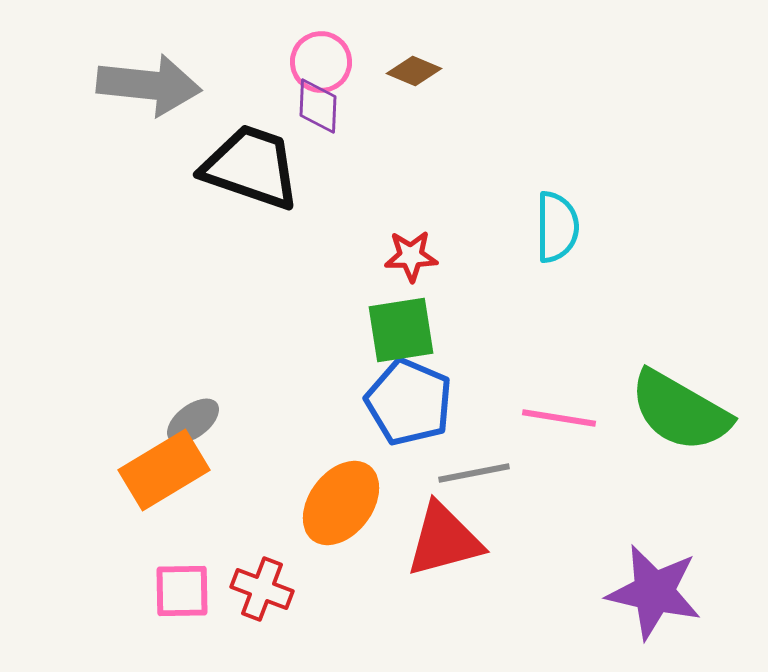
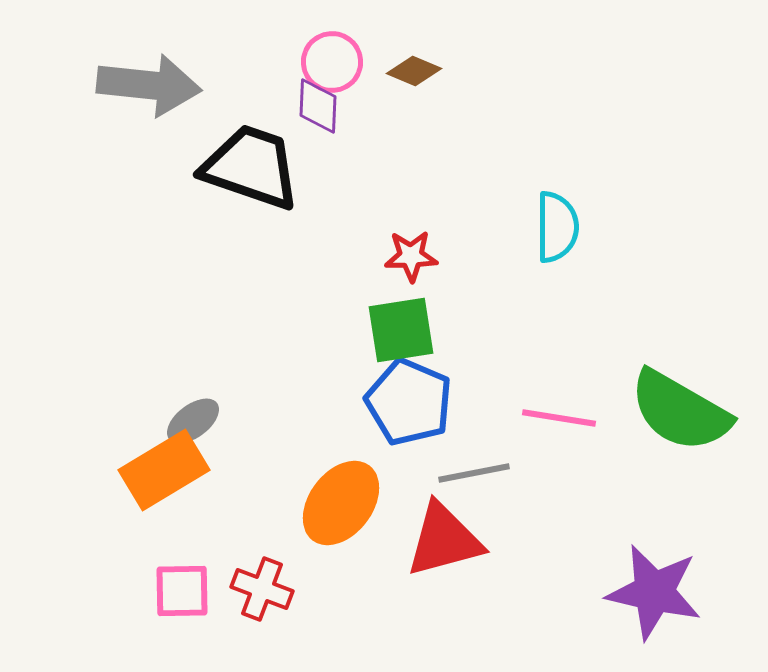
pink circle: moved 11 px right
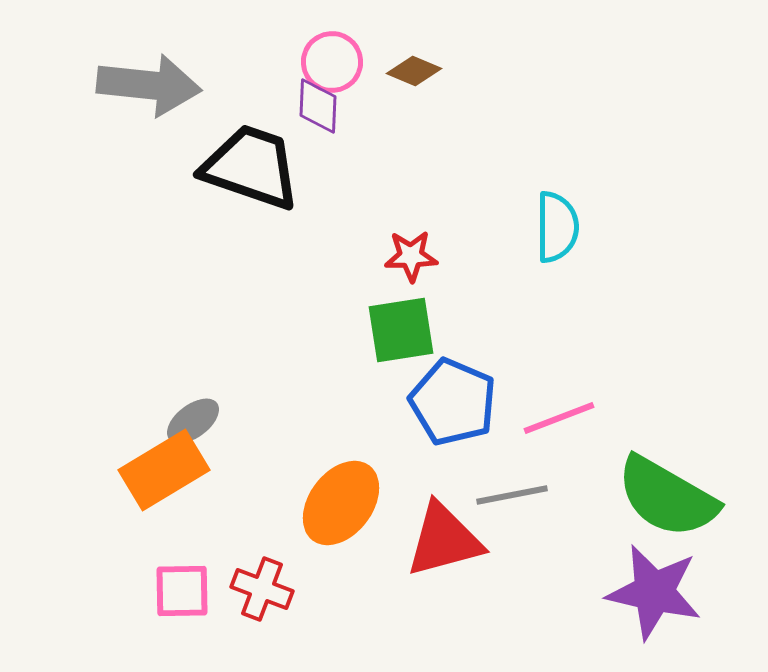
blue pentagon: moved 44 px right
green semicircle: moved 13 px left, 86 px down
pink line: rotated 30 degrees counterclockwise
gray line: moved 38 px right, 22 px down
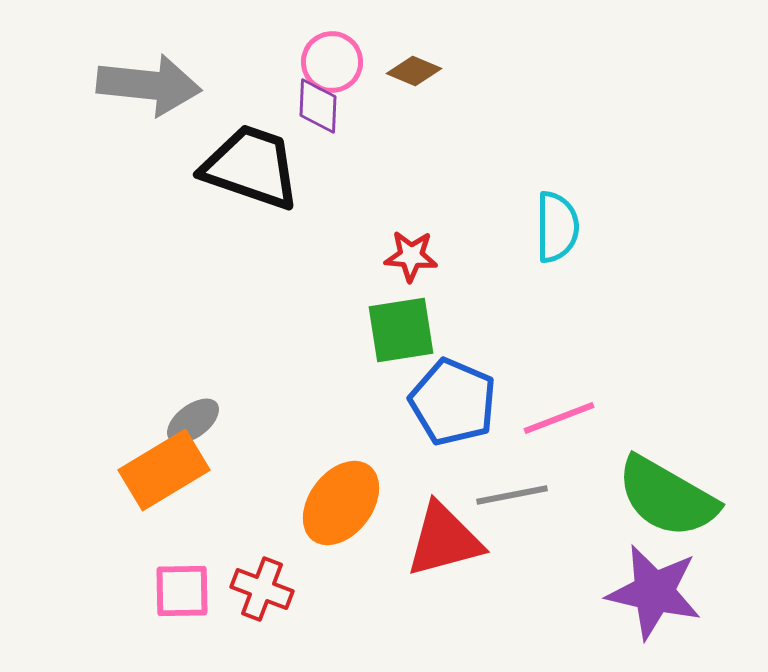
red star: rotated 6 degrees clockwise
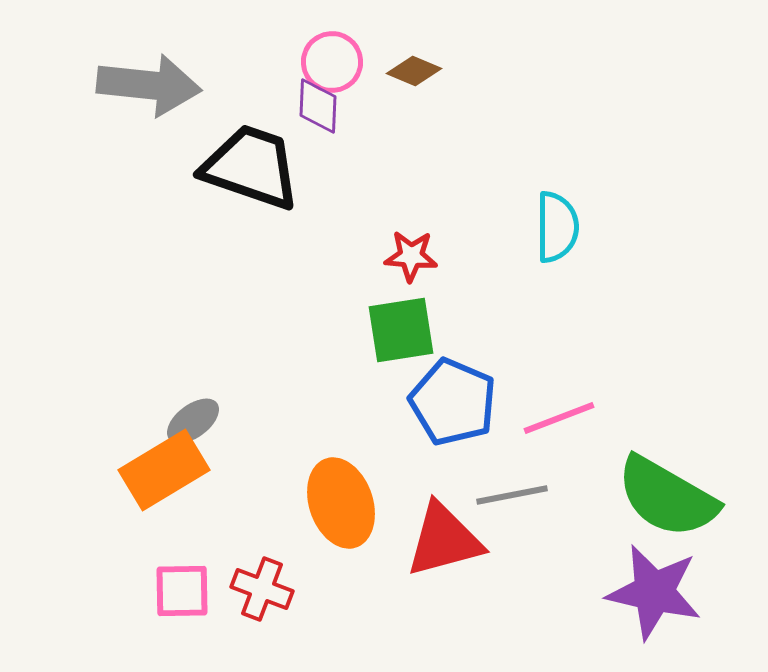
orange ellipse: rotated 56 degrees counterclockwise
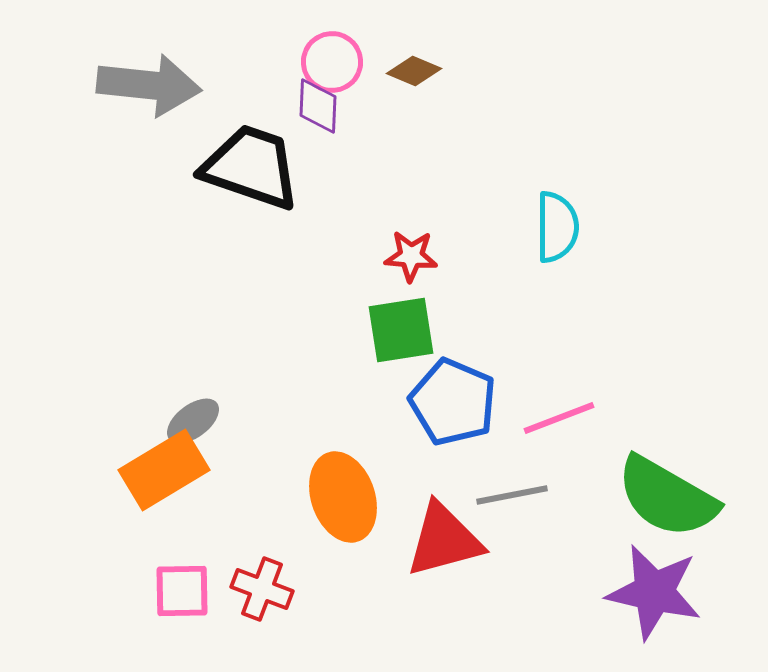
orange ellipse: moved 2 px right, 6 px up
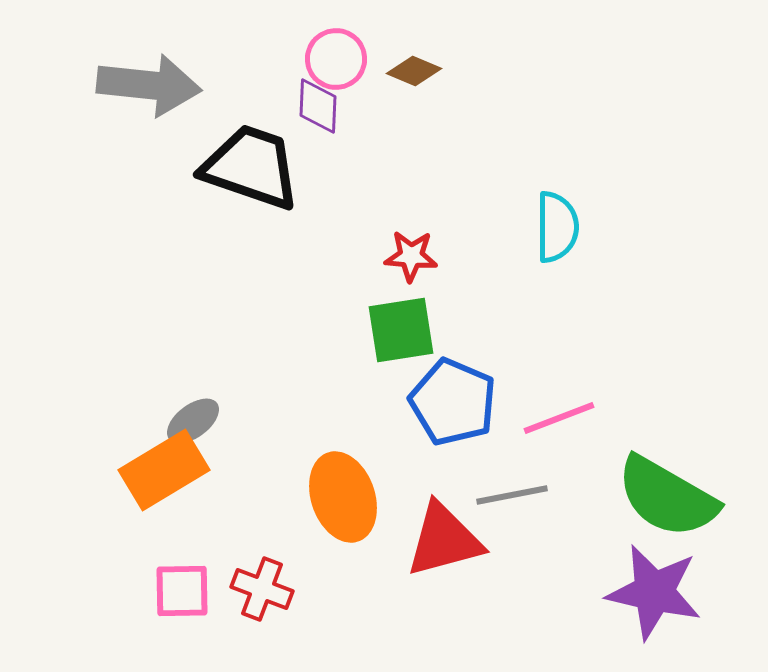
pink circle: moved 4 px right, 3 px up
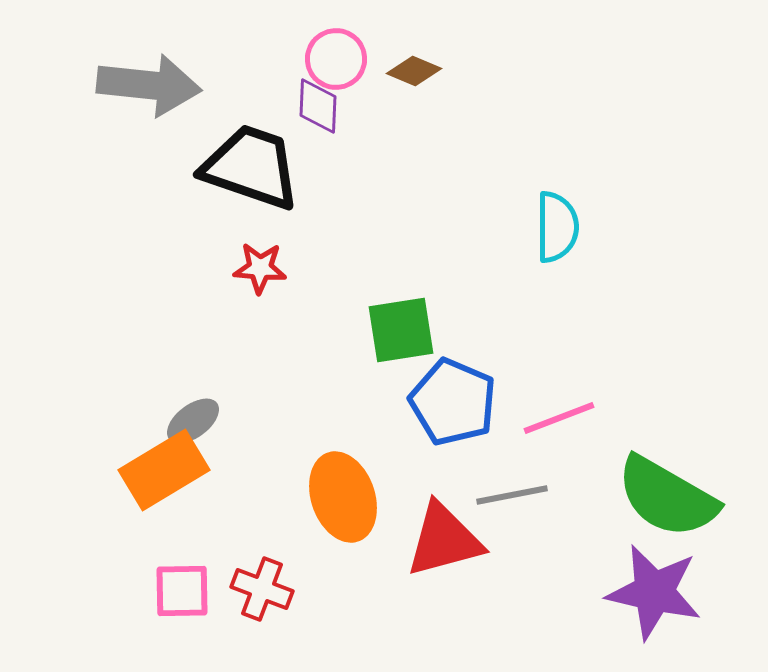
red star: moved 151 px left, 12 px down
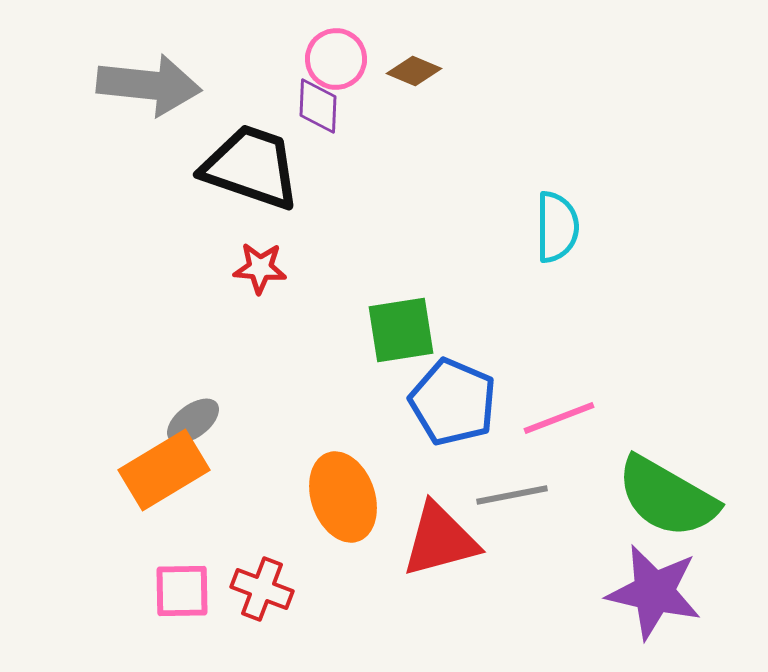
red triangle: moved 4 px left
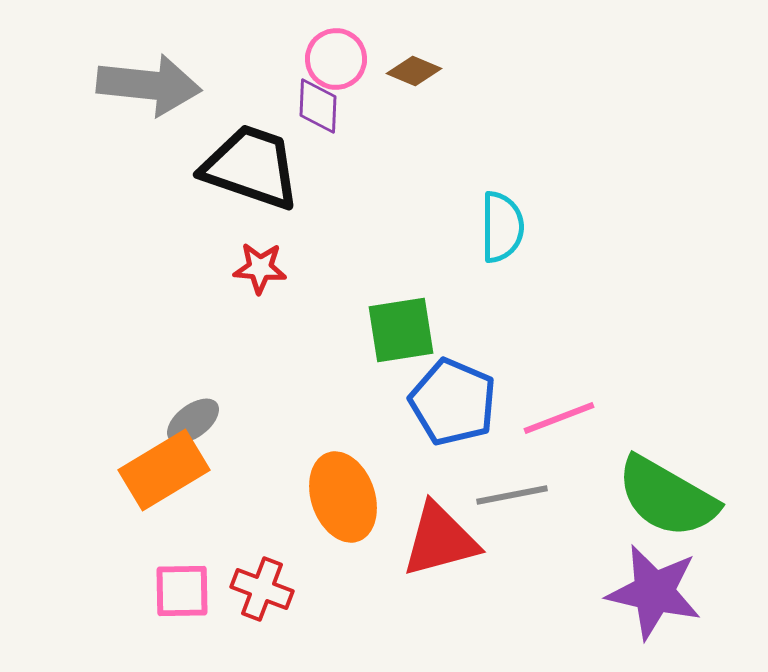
cyan semicircle: moved 55 px left
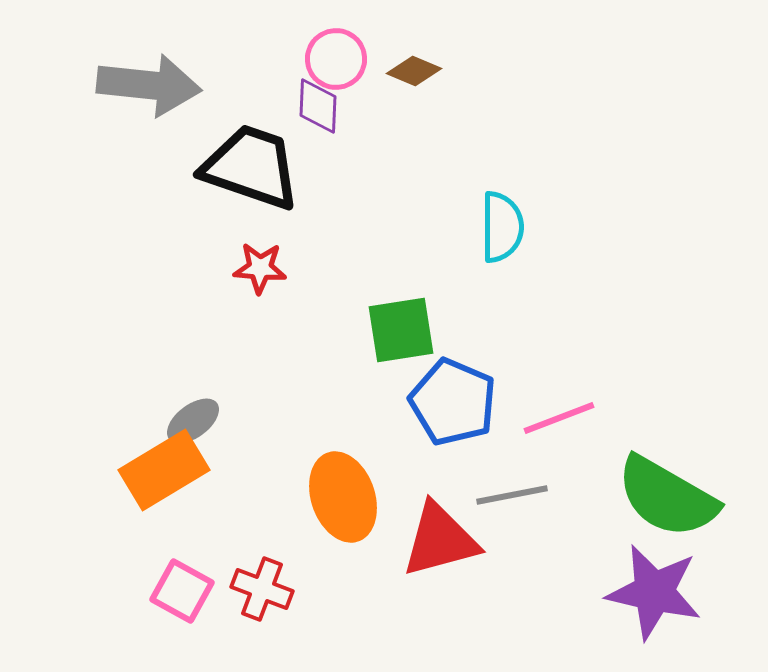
pink square: rotated 30 degrees clockwise
